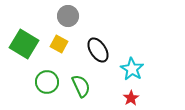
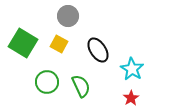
green square: moved 1 px left, 1 px up
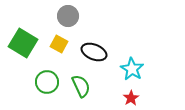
black ellipse: moved 4 px left, 2 px down; rotated 35 degrees counterclockwise
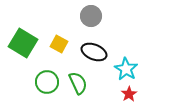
gray circle: moved 23 px right
cyan star: moved 6 px left
green semicircle: moved 3 px left, 3 px up
red star: moved 2 px left, 4 px up
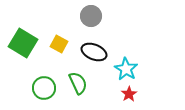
green circle: moved 3 px left, 6 px down
